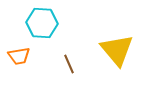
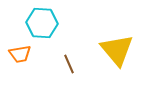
orange trapezoid: moved 1 px right, 2 px up
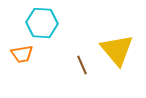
orange trapezoid: moved 2 px right
brown line: moved 13 px right, 1 px down
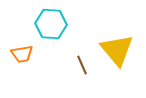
cyan hexagon: moved 9 px right, 1 px down
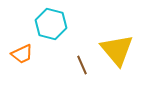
cyan hexagon: rotated 12 degrees clockwise
orange trapezoid: rotated 15 degrees counterclockwise
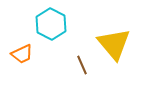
cyan hexagon: rotated 12 degrees clockwise
yellow triangle: moved 3 px left, 6 px up
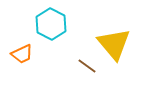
brown line: moved 5 px right, 1 px down; rotated 30 degrees counterclockwise
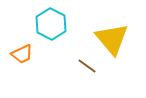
yellow triangle: moved 2 px left, 5 px up
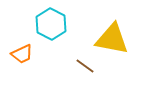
yellow triangle: rotated 39 degrees counterclockwise
brown line: moved 2 px left
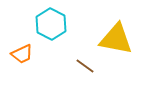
yellow triangle: moved 4 px right
